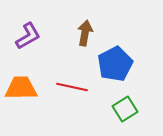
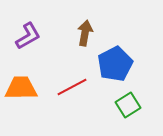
red line: rotated 40 degrees counterclockwise
green square: moved 3 px right, 4 px up
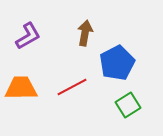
blue pentagon: moved 2 px right, 1 px up
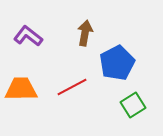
purple L-shape: rotated 112 degrees counterclockwise
orange trapezoid: moved 1 px down
green square: moved 5 px right
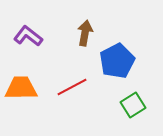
blue pentagon: moved 2 px up
orange trapezoid: moved 1 px up
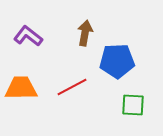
blue pentagon: rotated 24 degrees clockwise
green square: rotated 35 degrees clockwise
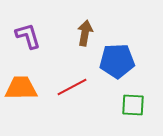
purple L-shape: rotated 36 degrees clockwise
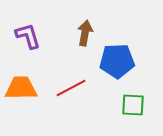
red line: moved 1 px left, 1 px down
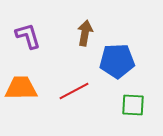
red line: moved 3 px right, 3 px down
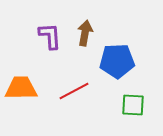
purple L-shape: moved 22 px right; rotated 12 degrees clockwise
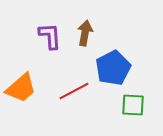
blue pentagon: moved 4 px left, 7 px down; rotated 24 degrees counterclockwise
orange trapezoid: rotated 140 degrees clockwise
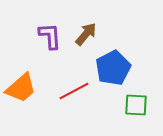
brown arrow: moved 1 px right, 1 px down; rotated 30 degrees clockwise
green square: moved 3 px right
